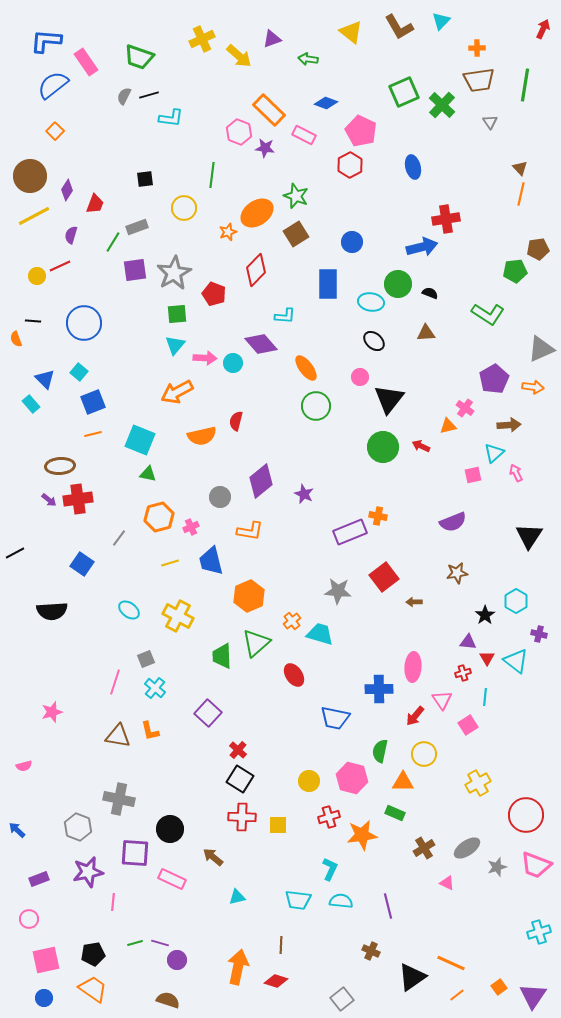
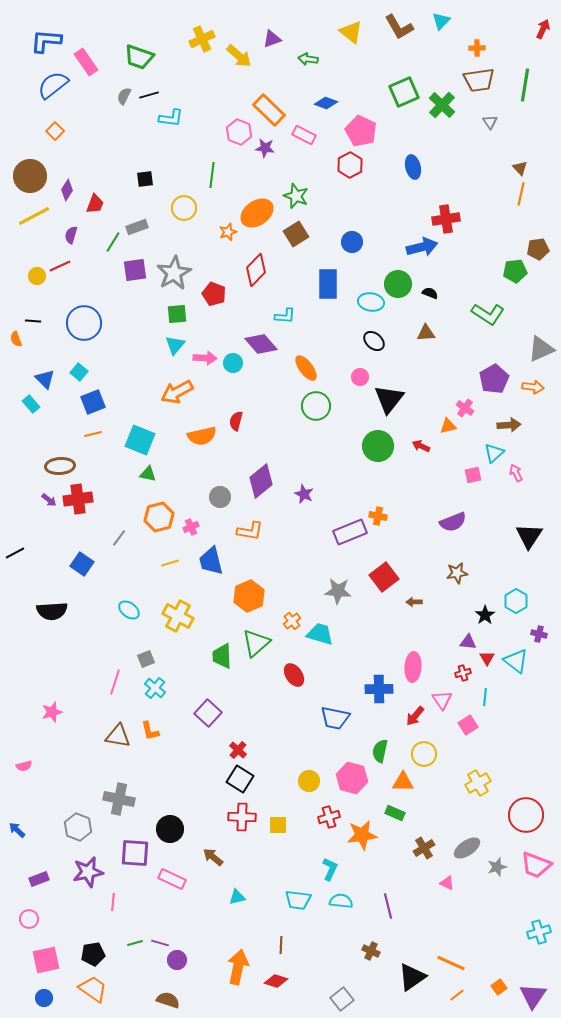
green circle at (383, 447): moved 5 px left, 1 px up
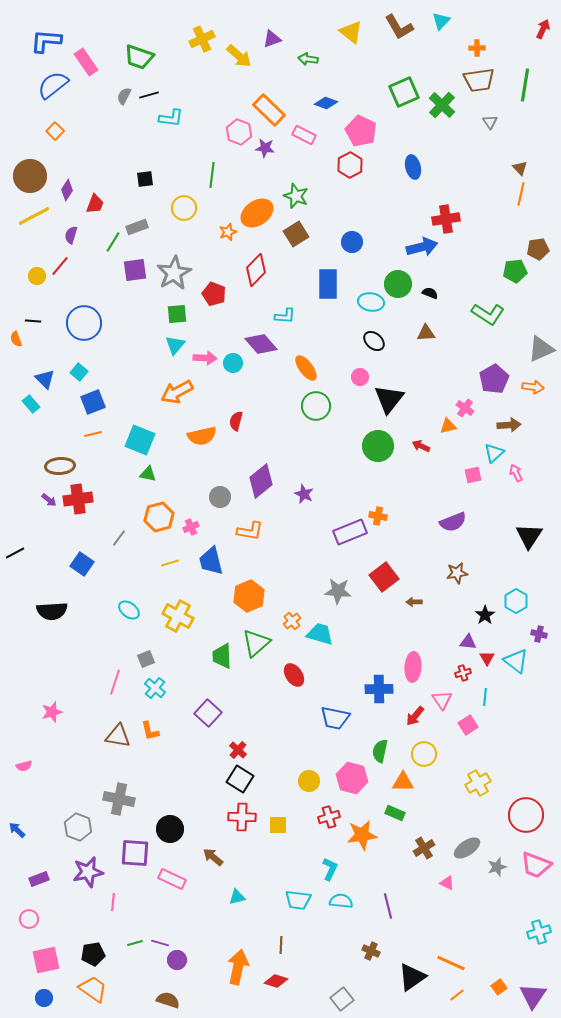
red line at (60, 266): rotated 25 degrees counterclockwise
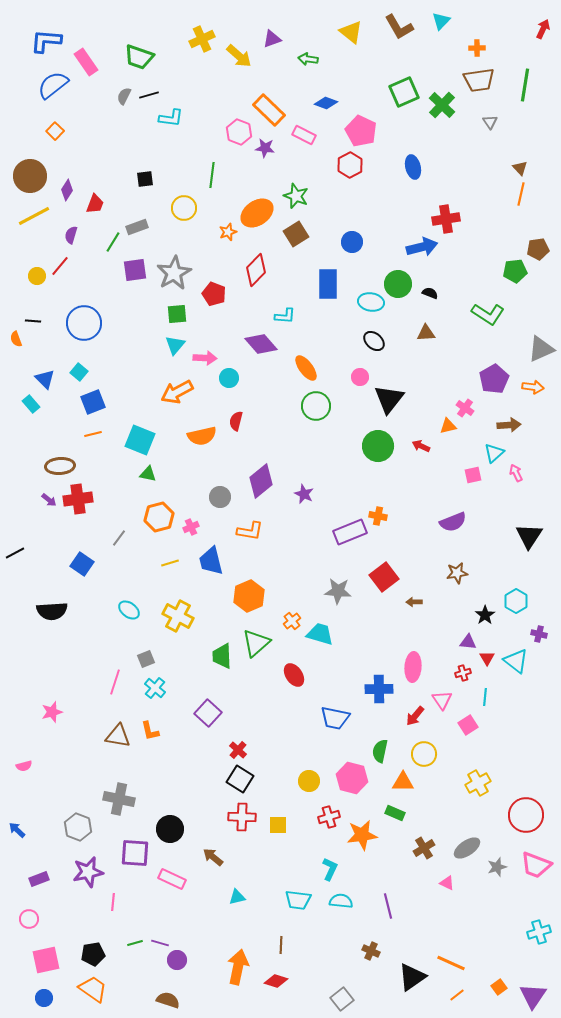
cyan circle at (233, 363): moved 4 px left, 15 px down
